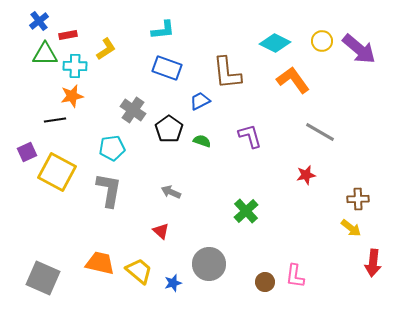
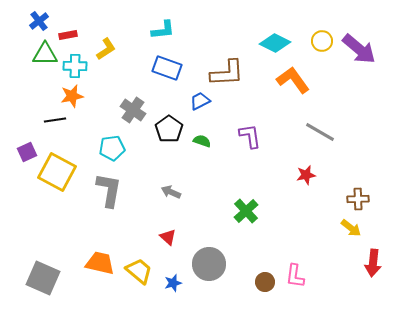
brown L-shape: rotated 87 degrees counterclockwise
purple L-shape: rotated 8 degrees clockwise
red triangle: moved 7 px right, 6 px down
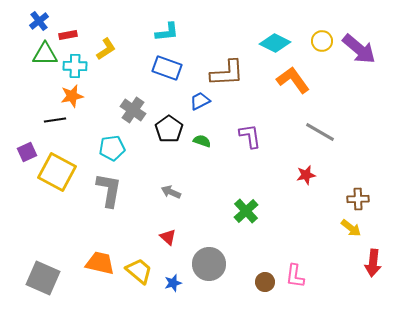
cyan L-shape: moved 4 px right, 2 px down
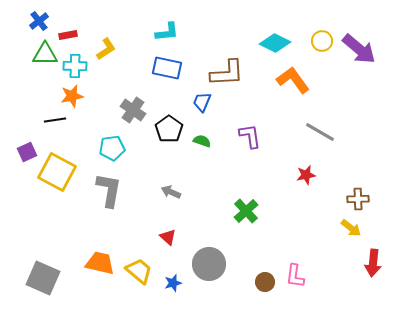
blue rectangle: rotated 8 degrees counterclockwise
blue trapezoid: moved 2 px right, 1 px down; rotated 40 degrees counterclockwise
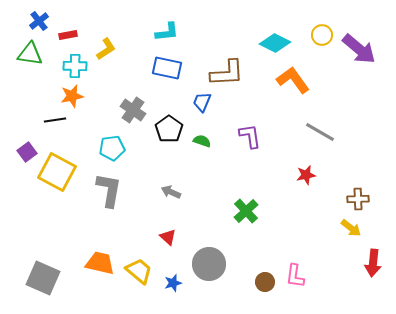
yellow circle: moved 6 px up
green triangle: moved 15 px left; rotated 8 degrees clockwise
purple square: rotated 12 degrees counterclockwise
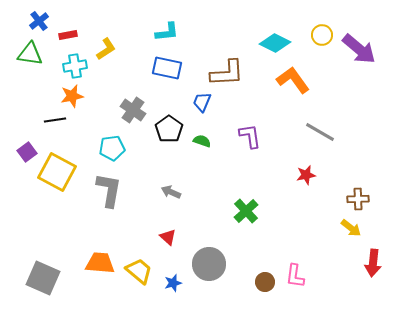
cyan cross: rotated 10 degrees counterclockwise
orange trapezoid: rotated 8 degrees counterclockwise
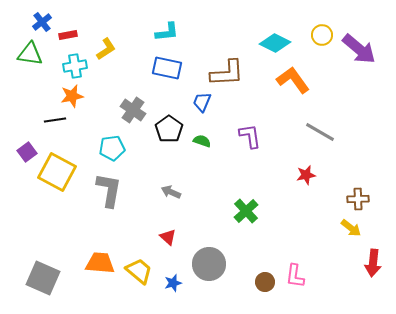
blue cross: moved 3 px right, 1 px down
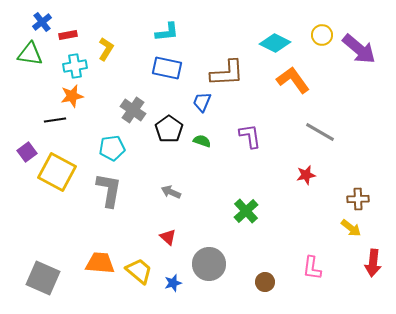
yellow L-shape: rotated 25 degrees counterclockwise
pink L-shape: moved 17 px right, 8 px up
